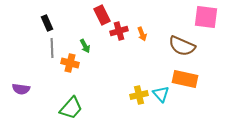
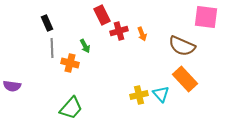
orange rectangle: rotated 35 degrees clockwise
purple semicircle: moved 9 px left, 3 px up
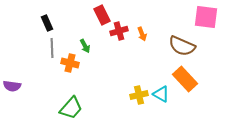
cyan triangle: rotated 18 degrees counterclockwise
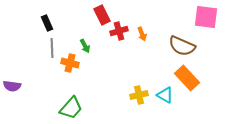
orange rectangle: moved 2 px right, 1 px up
cyan triangle: moved 4 px right, 1 px down
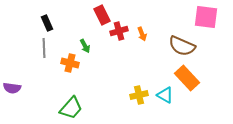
gray line: moved 8 px left
purple semicircle: moved 2 px down
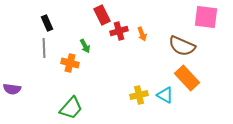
purple semicircle: moved 1 px down
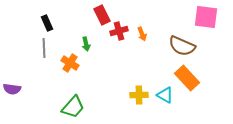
green arrow: moved 1 px right, 2 px up; rotated 16 degrees clockwise
orange cross: rotated 18 degrees clockwise
yellow cross: rotated 12 degrees clockwise
green trapezoid: moved 2 px right, 1 px up
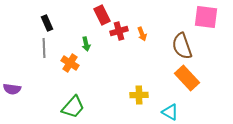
brown semicircle: rotated 48 degrees clockwise
cyan triangle: moved 5 px right, 17 px down
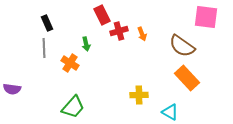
brown semicircle: rotated 36 degrees counterclockwise
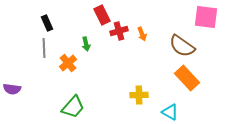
orange cross: moved 2 px left; rotated 18 degrees clockwise
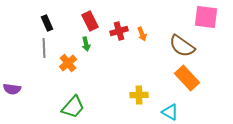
red rectangle: moved 12 px left, 6 px down
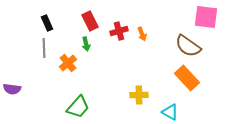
brown semicircle: moved 6 px right
green trapezoid: moved 5 px right
